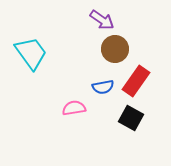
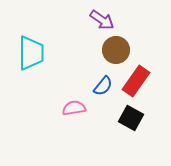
brown circle: moved 1 px right, 1 px down
cyan trapezoid: rotated 36 degrees clockwise
blue semicircle: moved 1 px up; rotated 40 degrees counterclockwise
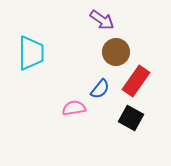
brown circle: moved 2 px down
blue semicircle: moved 3 px left, 3 px down
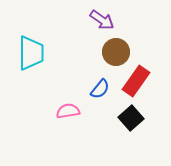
pink semicircle: moved 6 px left, 3 px down
black square: rotated 20 degrees clockwise
